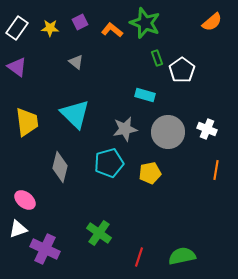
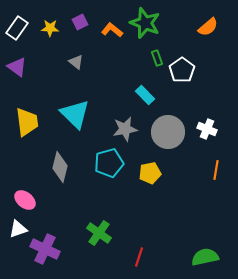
orange semicircle: moved 4 px left, 5 px down
cyan rectangle: rotated 30 degrees clockwise
green semicircle: moved 23 px right, 1 px down
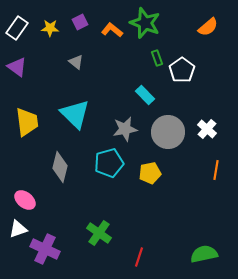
white cross: rotated 18 degrees clockwise
green semicircle: moved 1 px left, 3 px up
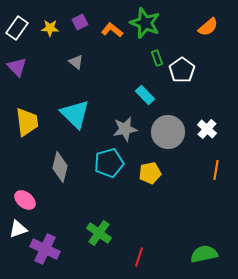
purple triangle: rotated 10 degrees clockwise
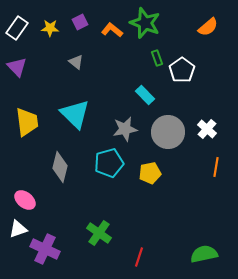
orange line: moved 3 px up
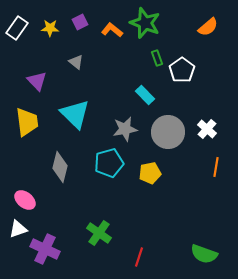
purple triangle: moved 20 px right, 14 px down
green semicircle: rotated 148 degrees counterclockwise
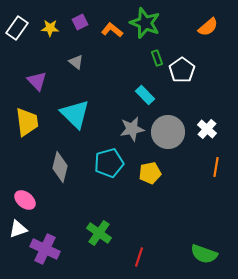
gray star: moved 7 px right
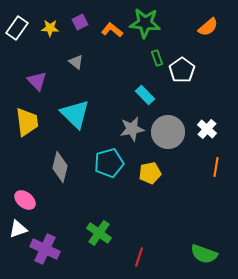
green star: rotated 16 degrees counterclockwise
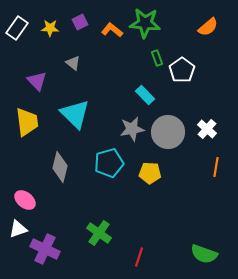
gray triangle: moved 3 px left, 1 px down
yellow pentagon: rotated 15 degrees clockwise
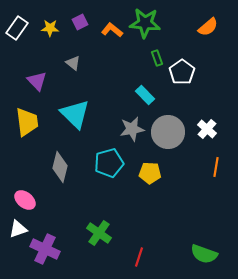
white pentagon: moved 2 px down
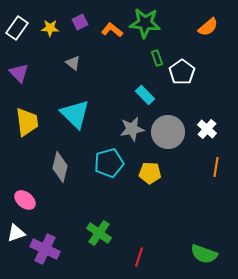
purple triangle: moved 18 px left, 8 px up
white triangle: moved 2 px left, 4 px down
